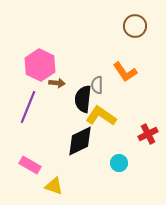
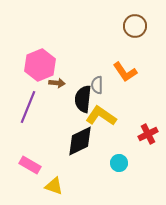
pink hexagon: rotated 12 degrees clockwise
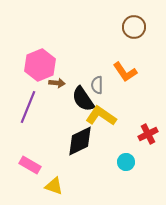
brown circle: moved 1 px left, 1 px down
black semicircle: rotated 40 degrees counterclockwise
cyan circle: moved 7 px right, 1 px up
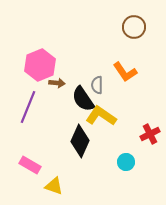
red cross: moved 2 px right
black diamond: rotated 40 degrees counterclockwise
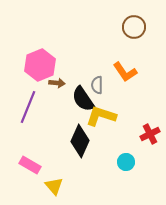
yellow L-shape: rotated 16 degrees counterclockwise
yellow triangle: rotated 30 degrees clockwise
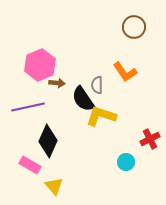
purple line: rotated 56 degrees clockwise
red cross: moved 5 px down
black diamond: moved 32 px left
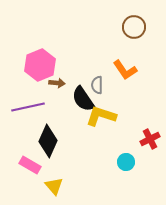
orange L-shape: moved 2 px up
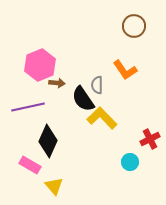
brown circle: moved 1 px up
yellow L-shape: moved 1 px right, 2 px down; rotated 28 degrees clockwise
cyan circle: moved 4 px right
